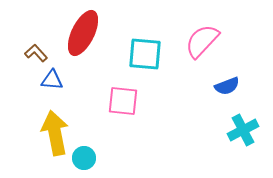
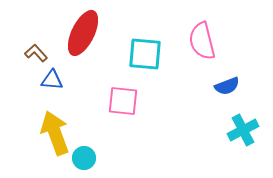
pink semicircle: rotated 57 degrees counterclockwise
yellow arrow: rotated 9 degrees counterclockwise
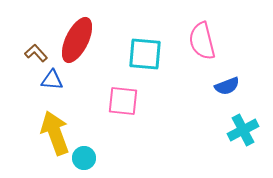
red ellipse: moved 6 px left, 7 px down
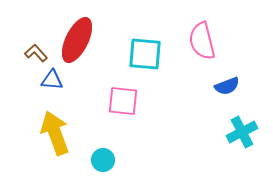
cyan cross: moved 1 px left, 2 px down
cyan circle: moved 19 px right, 2 px down
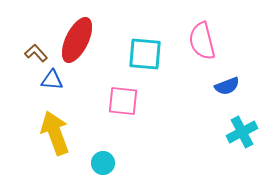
cyan circle: moved 3 px down
